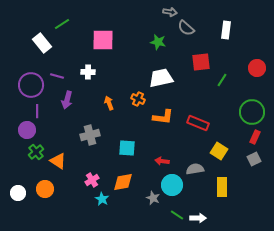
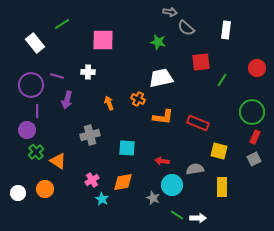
white rectangle at (42, 43): moved 7 px left
yellow square at (219, 151): rotated 18 degrees counterclockwise
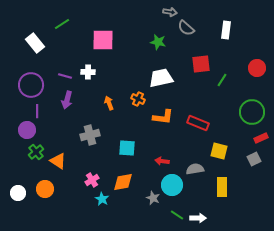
red square at (201, 62): moved 2 px down
purple line at (57, 76): moved 8 px right
red rectangle at (255, 137): moved 6 px right, 1 px down; rotated 40 degrees clockwise
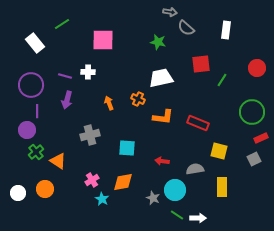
cyan circle at (172, 185): moved 3 px right, 5 px down
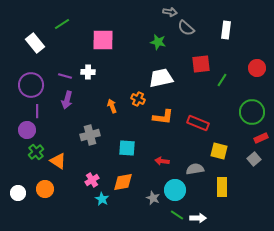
orange arrow at (109, 103): moved 3 px right, 3 px down
gray square at (254, 159): rotated 16 degrees counterclockwise
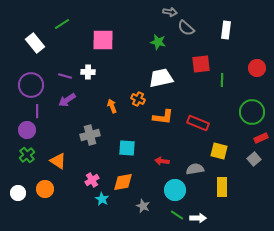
green line at (222, 80): rotated 32 degrees counterclockwise
purple arrow at (67, 100): rotated 42 degrees clockwise
green cross at (36, 152): moved 9 px left, 3 px down
gray star at (153, 198): moved 10 px left, 8 px down
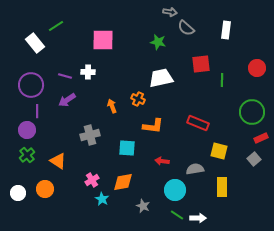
green line at (62, 24): moved 6 px left, 2 px down
orange L-shape at (163, 117): moved 10 px left, 9 px down
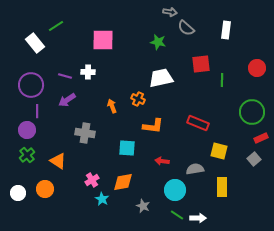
gray cross at (90, 135): moved 5 px left, 2 px up; rotated 24 degrees clockwise
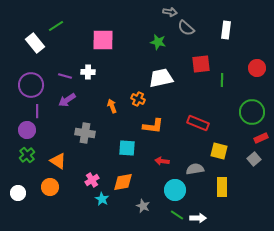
orange circle at (45, 189): moved 5 px right, 2 px up
